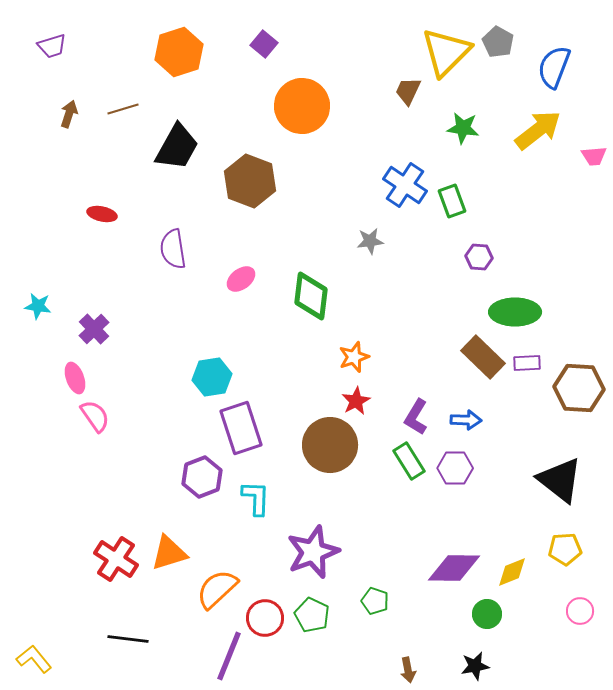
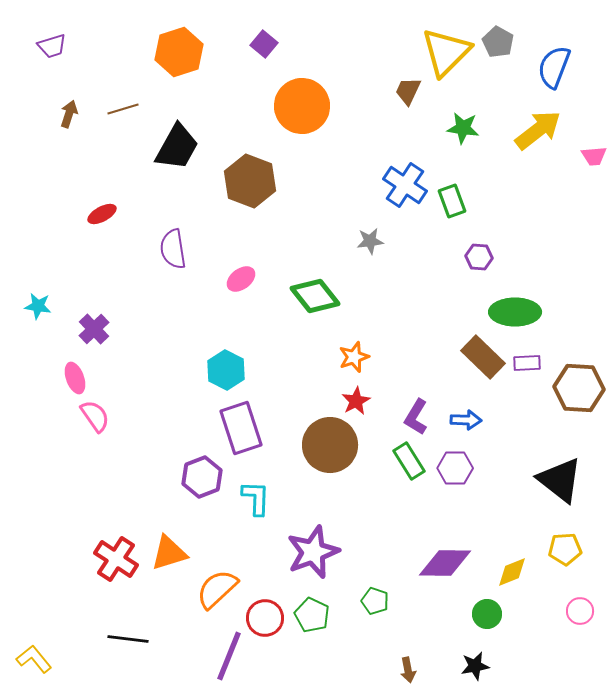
red ellipse at (102, 214): rotated 40 degrees counterclockwise
green diamond at (311, 296): moved 4 px right; rotated 45 degrees counterclockwise
cyan hexagon at (212, 377): moved 14 px right, 7 px up; rotated 24 degrees counterclockwise
purple diamond at (454, 568): moved 9 px left, 5 px up
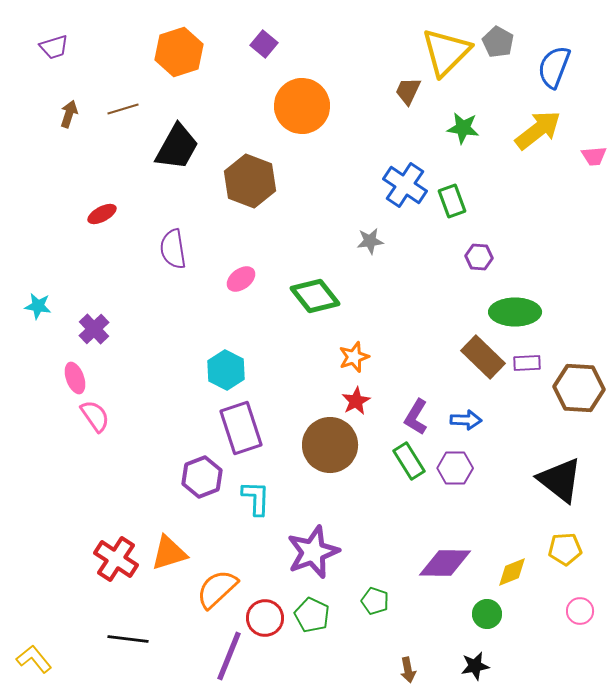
purple trapezoid at (52, 46): moved 2 px right, 1 px down
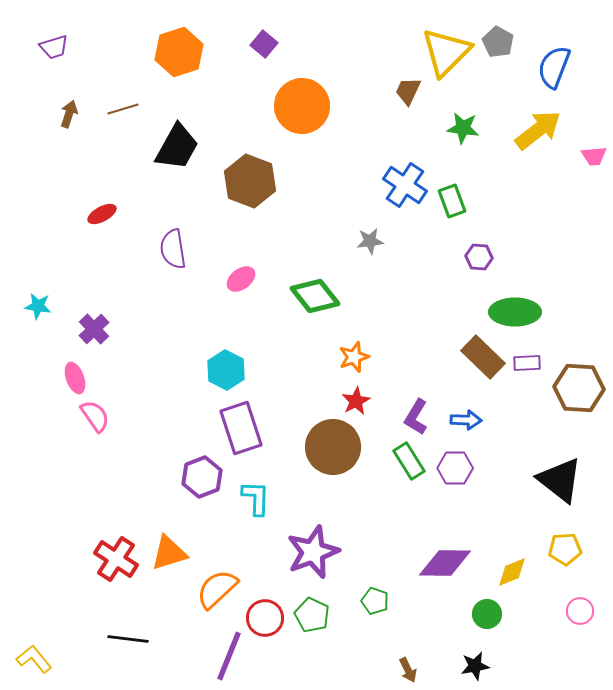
brown circle at (330, 445): moved 3 px right, 2 px down
brown arrow at (408, 670): rotated 15 degrees counterclockwise
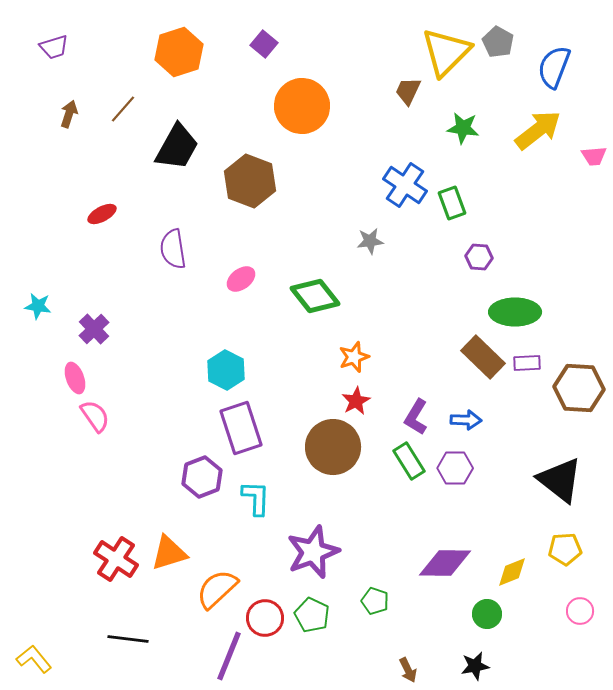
brown line at (123, 109): rotated 32 degrees counterclockwise
green rectangle at (452, 201): moved 2 px down
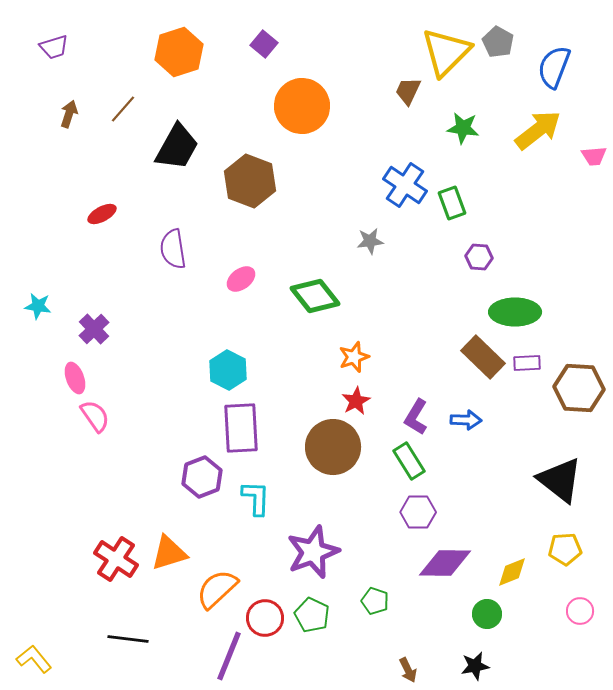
cyan hexagon at (226, 370): moved 2 px right
purple rectangle at (241, 428): rotated 15 degrees clockwise
purple hexagon at (455, 468): moved 37 px left, 44 px down
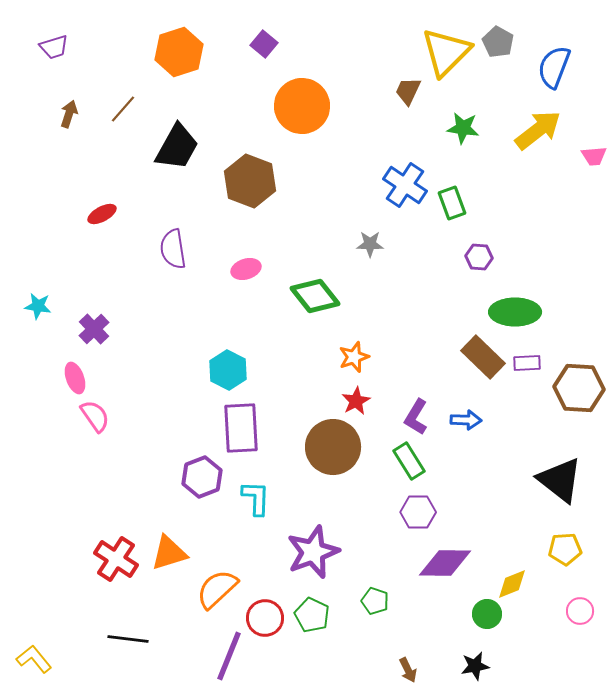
gray star at (370, 241): moved 3 px down; rotated 8 degrees clockwise
pink ellipse at (241, 279): moved 5 px right, 10 px up; rotated 20 degrees clockwise
yellow diamond at (512, 572): moved 12 px down
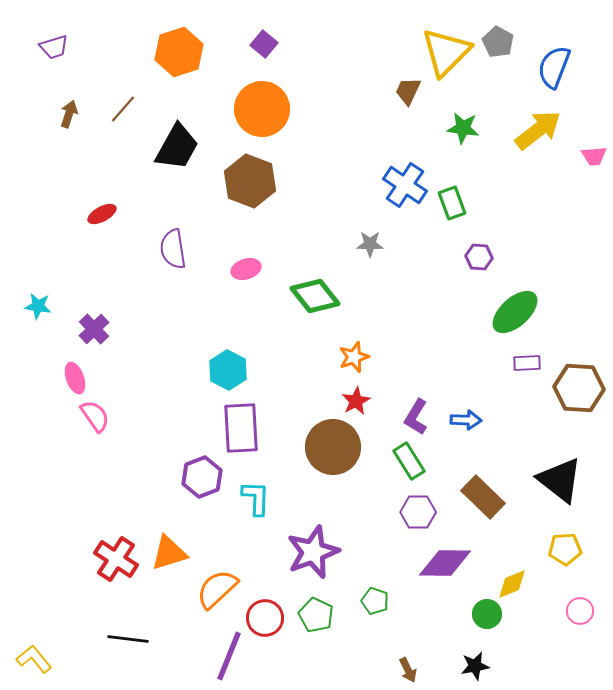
orange circle at (302, 106): moved 40 px left, 3 px down
green ellipse at (515, 312): rotated 42 degrees counterclockwise
brown rectangle at (483, 357): moved 140 px down
green pentagon at (312, 615): moved 4 px right
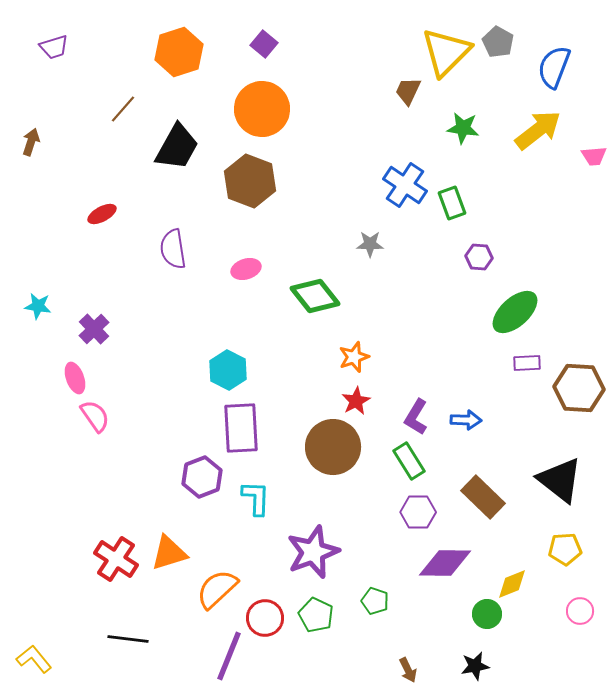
brown arrow at (69, 114): moved 38 px left, 28 px down
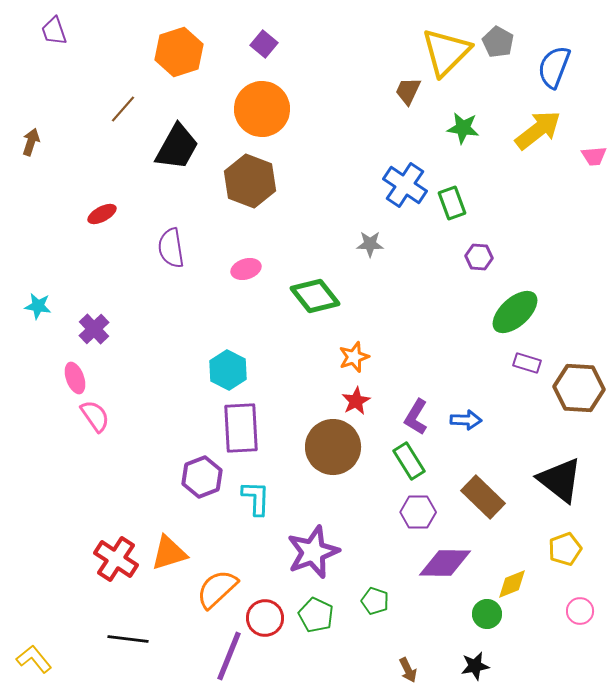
purple trapezoid at (54, 47): moved 16 px up; rotated 88 degrees clockwise
purple semicircle at (173, 249): moved 2 px left, 1 px up
purple rectangle at (527, 363): rotated 20 degrees clockwise
yellow pentagon at (565, 549): rotated 16 degrees counterclockwise
